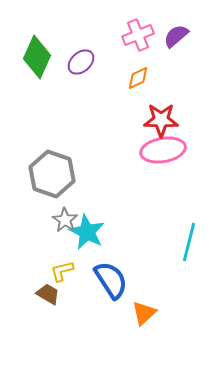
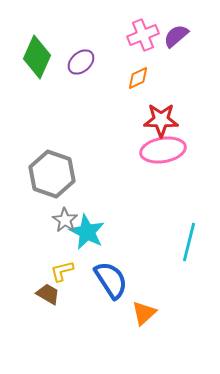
pink cross: moved 5 px right
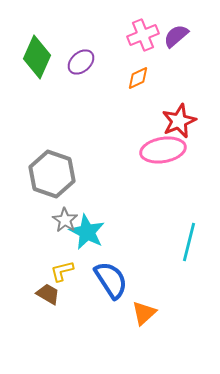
red star: moved 18 px right, 1 px down; rotated 24 degrees counterclockwise
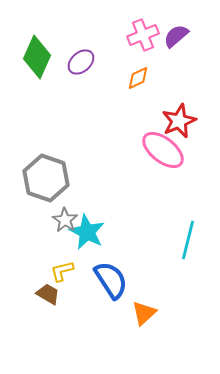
pink ellipse: rotated 48 degrees clockwise
gray hexagon: moved 6 px left, 4 px down
cyan line: moved 1 px left, 2 px up
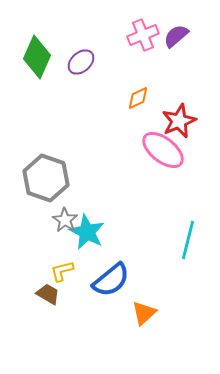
orange diamond: moved 20 px down
blue semicircle: rotated 84 degrees clockwise
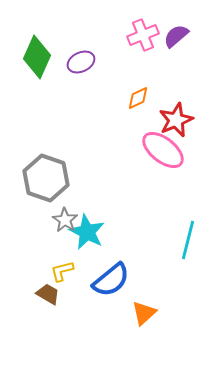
purple ellipse: rotated 16 degrees clockwise
red star: moved 3 px left, 1 px up
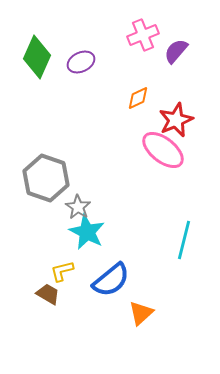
purple semicircle: moved 15 px down; rotated 8 degrees counterclockwise
gray star: moved 13 px right, 13 px up
cyan line: moved 4 px left
orange triangle: moved 3 px left
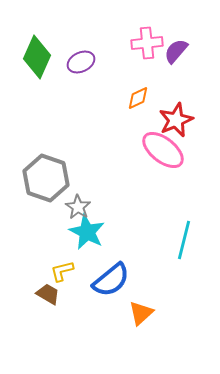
pink cross: moved 4 px right, 8 px down; rotated 16 degrees clockwise
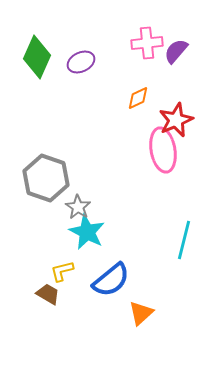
pink ellipse: rotated 42 degrees clockwise
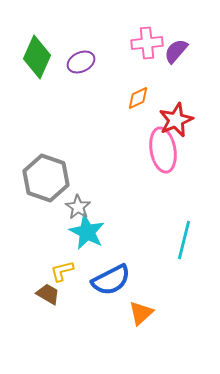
blue semicircle: rotated 12 degrees clockwise
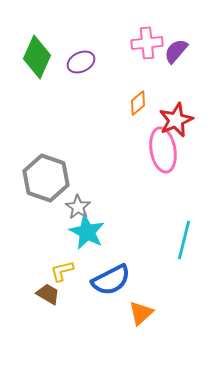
orange diamond: moved 5 px down; rotated 15 degrees counterclockwise
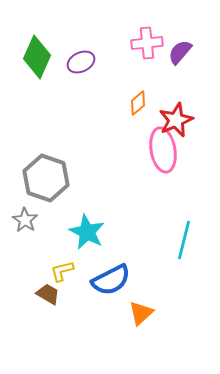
purple semicircle: moved 4 px right, 1 px down
gray star: moved 53 px left, 13 px down
